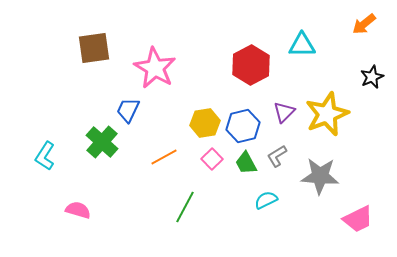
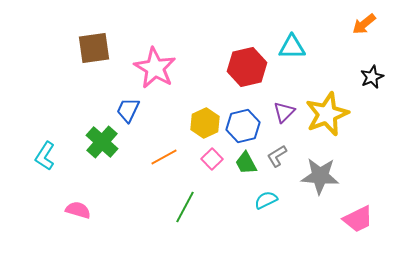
cyan triangle: moved 10 px left, 2 px down
red hexagon: moved 4 px left, 2 px down; rotated 15 degrees clockwise
yellow hexagon: rotated 16 degrees counterclockwise
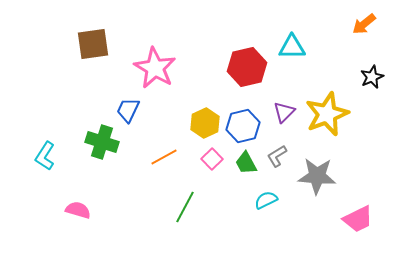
brown square: moved 1 px left, 4 px up
green cross: rotated 24 degrees counterclockwise
gray star: moved 3 px left
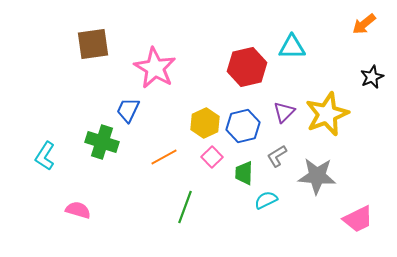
pink square: moved 2 px up
green trapezoid: moved 2 px left, 10 px down; rotated 30 degrees clockwise
green line: rotated 8 degrees counterclockwise
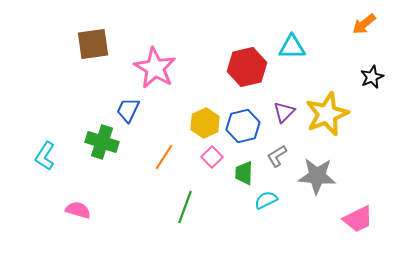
orange line: rotated 28 degrees counterclockwise
